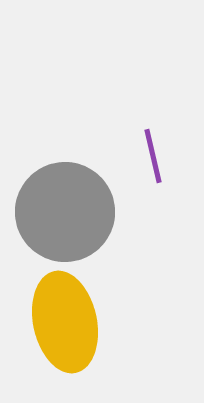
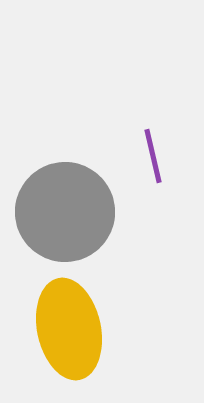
yellow ellipse: moved 4 px right, 7 px down
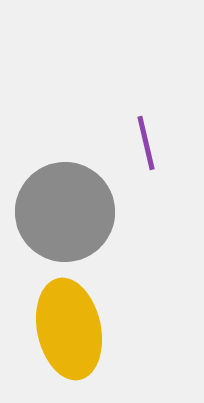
purple line: moved 7 px left, 13 px up
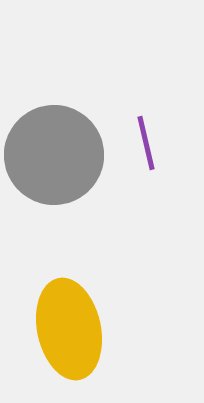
gray circle: moved 11 px left, 57 px up
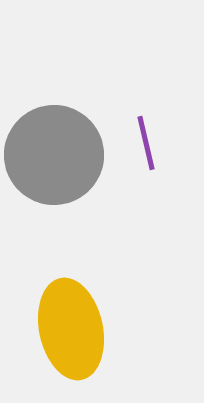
yellow ellipse: moved 2 px right
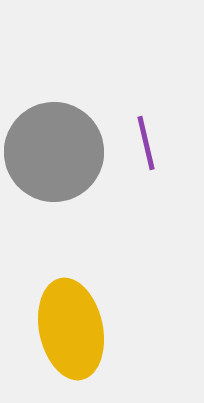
gray circle: moved 3 px up
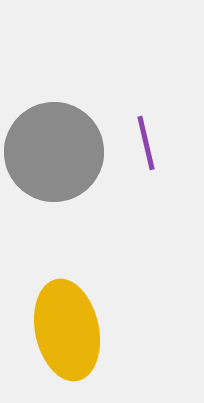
yellow ellipse: moved 4 px left, 1 px down
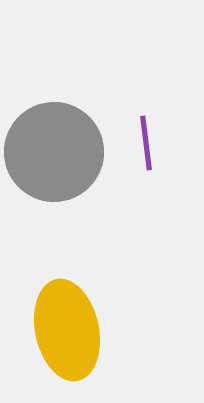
purple line: rotated 6 degrees clockwise
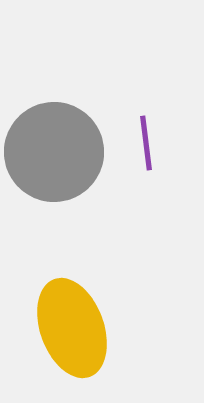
yellow ellipse: moved 5 px right, 2 px up; rotated 8 degrees counterclockwise
